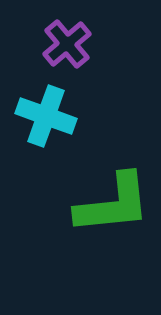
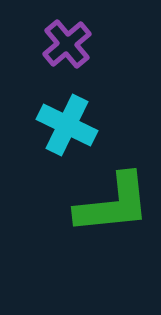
cyan cross: moved 21 px right, 9 px down; rotated 6 degrees clockwise
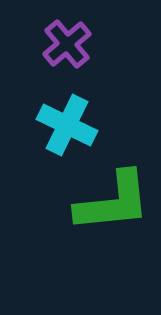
green L-shape: moved 2 px up
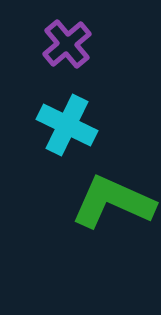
green L-shape: rotated 150 degrees counterclockwise
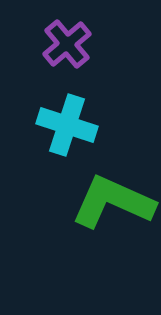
cyan cross: rotated 8 degrees counterclockwise
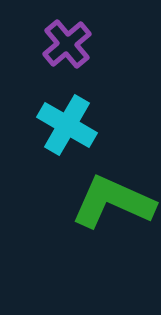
cyan cross: rotated 12 degrees clockwise
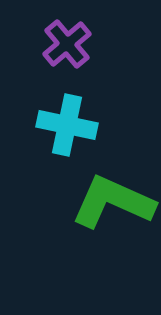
cyan cross: rotated 18 degrees counterclockwise
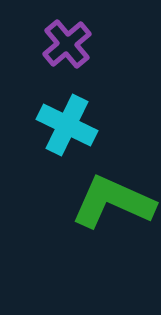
cyan cross: rotated 14 degrees clockwise
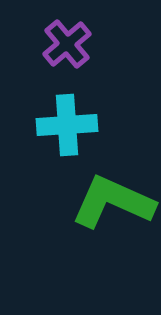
cyan cross: rotated 30 degrees counterclockwise
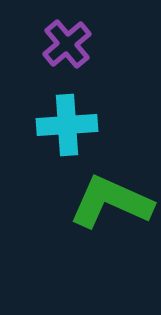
green L-shape: moved 2 px left
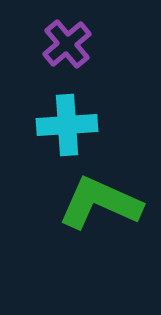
green L-shape: moved 11 px left, 1 px down
